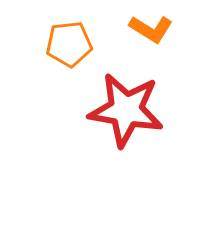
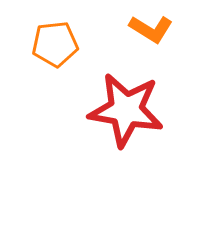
orange pentagon: moved 14 px left
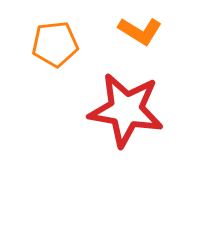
orange L-shape: moved 11 px left, 2 px down
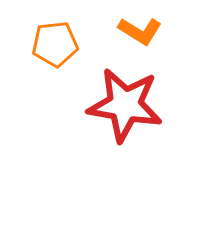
red star: moved 1 px left, 5 px up
